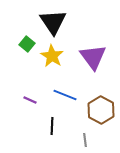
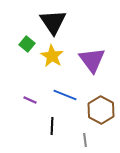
purple triangle: moved 1 px left, 3 px down
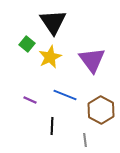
yellow star: moved 2 px left, 1 px down; rotated 15 degrees clockwise
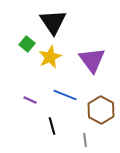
black line: rotated 18 degrees counterclockwise
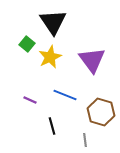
brown hexagon: moved 2 px down; rotated 12 degrees counterclockwise
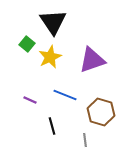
purple triangle: rotated 48 degrees clockwise
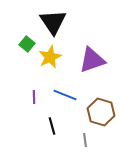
purple line: moved 4 px right, 3 px up; rotated 64 degrees clockwise
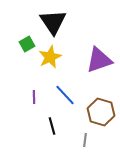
green square: rotated 21 degrees clockwise
purple triangle: moved 7 px right
blue line: rotated 25 degrees clockwise
gray line: rotated 16 degrees clockwise
